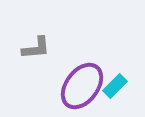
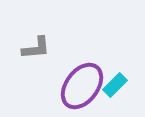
cyan rectangle: moved 1 px up
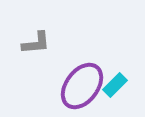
gray L-shape: moved 5 px up
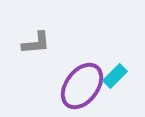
cyan rectangle: moved 9 px up
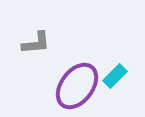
purple ellipse: moved 5 px left
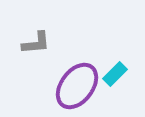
cyan rectangle: moved 2 px up
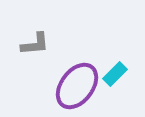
gray L-shape: moved 1 px left, 1 px down
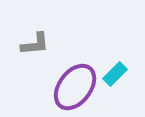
purple ellipse: moved 2 px left, 1 px down
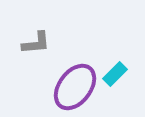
gray L-shape: moved 1 px right, 1 px up
